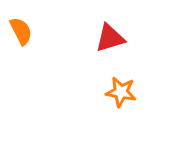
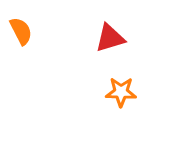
orange star: rotated 8 degrees counterclockwise
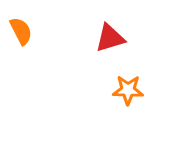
orange star: moved 7 px right, 2 px up
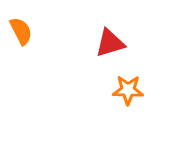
red triangle: moved 5 px down
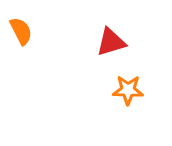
red triangle: moved 1 px right, 1 px up
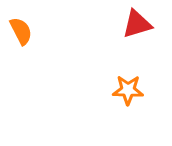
red triangle: moved 26 px right, 18 px up
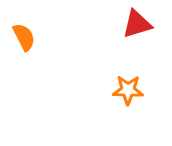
orange semicircle: moved 3 px right, 6 px down
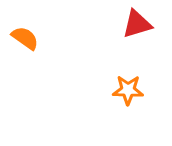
orange semicircle: moved 1 px right, 1 px down; rotated 28 degrees counterclockwise
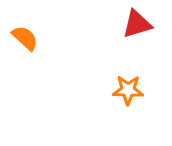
orange semicircle: rotated 8 degrees clockwise
